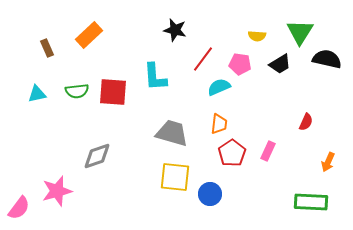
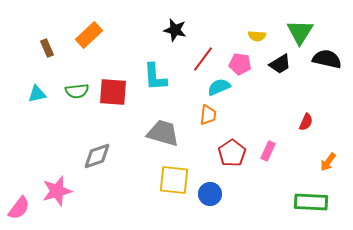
orange trapezoid: moved 11 px left, 9 px up
gray trapezoid: moved 9 px left
orange arrow: rotated 12 degrees clockwise
yellow square: moved 1 px left, 3 px down
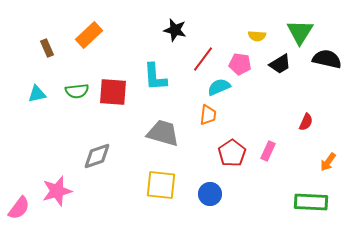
yellow square: moved 13 px left, 5 px down
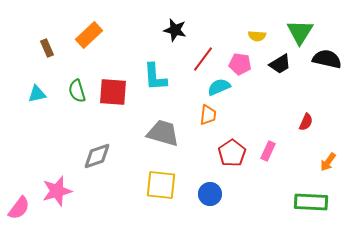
green semicircle: rotated 80 degrees clockwise
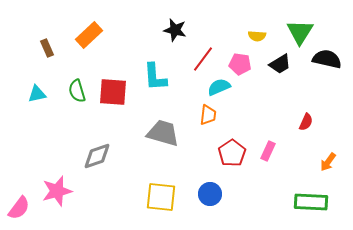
yellow square: moved 12 px down
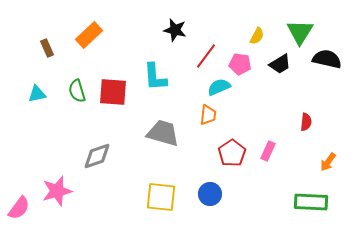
yellow semicircle: rotated 66 degrees counterclockwise
red line: moved 3 px right, 3 px up
red semicircle: rotated 18 degrees counterclockwise
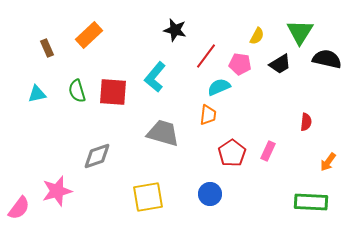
cyan L-shape: rotated 44 degrees clockwise
yellow square: moved 13 px left; rotated 16 degrees counterclockwise
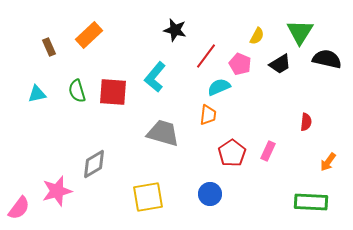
brown rectangle: moved 2 px right, 1 px up
pink pentagon: rotated 15 degrees clockwise
gray diamond: moved 3 px left, 8 px down; rotated 12 degrees counterclockwise
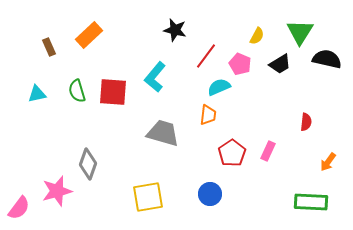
gray diamond: moved 6 px left; rotated 40 degrees counterclockwise
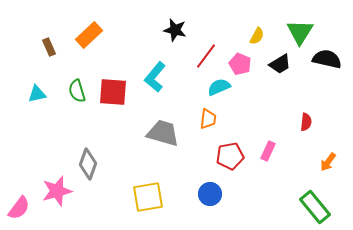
orange trapezoid: moved 4 px down
red pentagon: moved 2 px left, 3 px down; rotated 24 degrees clockwise
green rectangle: moved 4 px right, 5 px down; rotated 48 degrees clockwise
